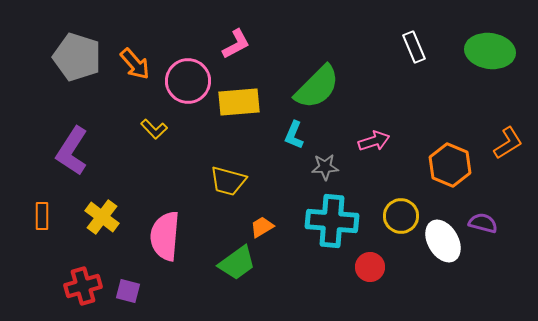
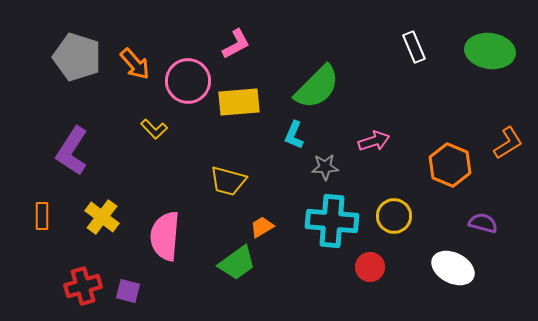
yellow circle: moved 7 px left
white ellipse: moved 10 px right, 27 px down; rotated 33 degrees counterclockwise
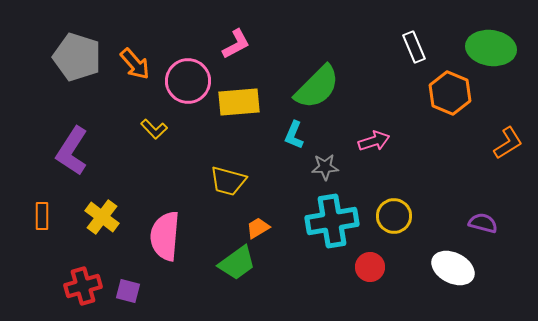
green ellipse: moved 1 px right, 3 px up
orange hexagon: moved 72 px up
cyan cross: rotated 15 degrees counterclockwise
orange trapezoid: moved 4 px left, 1 px down
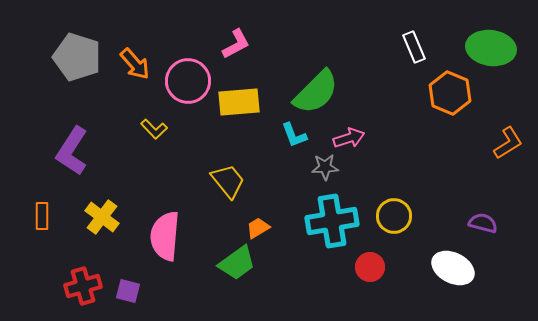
green semicircle: moved 1 px left, 5 px down
cyan L-shape: rotated 44 degrees counterclockwise
pink arrow: moved 25 px left, 3 px up
yellow trapezoid: rotated 144 degrees counterclockwise
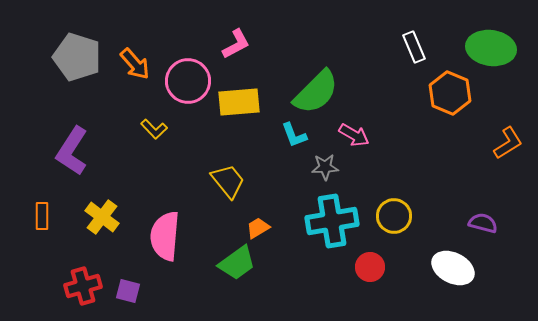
pink arrow: moved 5 px right, 3 px up; rotated 48 degrees clockwise
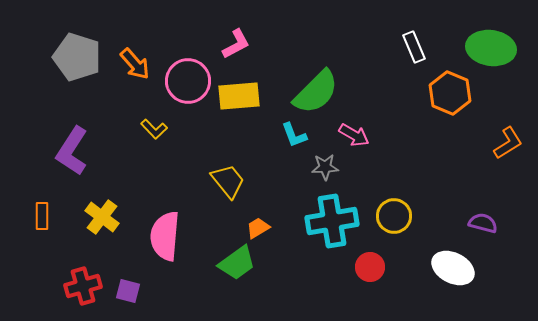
yellow rectangle: moved 6 px up
